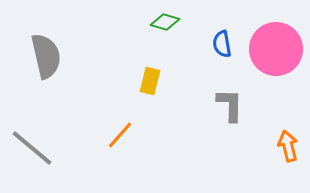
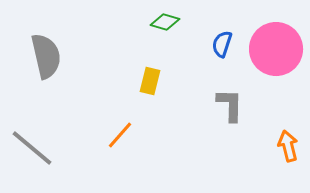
blue semicircle: rotated 28 degrees clockwise
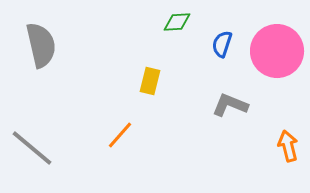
green diamond: moved 12 px right; rotated 20 degrees counterclockwise
pink circle: moved 1 px right, 2 px down
gray semicircle: moved 5 px left, 11 px up
gray L-shape: rotated 69 degrees counterclockwise
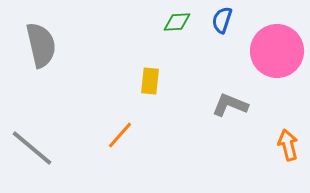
blue semicircle: moved 24 px up
yellow rectangle: rotated 8 degrees counterclockwise
orange arrow: moved 1 px up
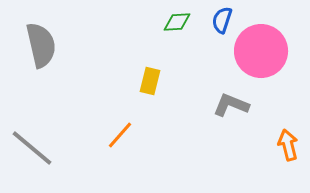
pink circle: moved 16 px left
yellow rectangle: rotated 8 degrees clockwise
gray L-shape: moved 1 px right
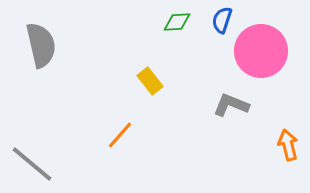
yellow rectangle: rotated 52 degrees counterclockwise
gray line: moved 16 px down
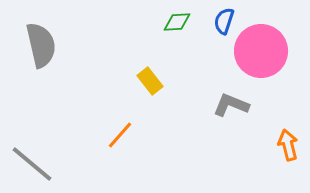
blue semicircle: moved 2 px right, 1 px down
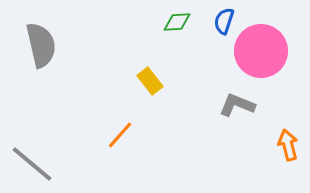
gray L-shape: moved 6 px right
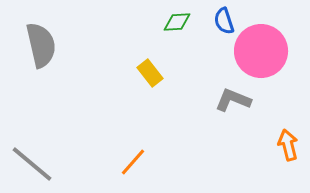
blue semicircle: rotated 36 degrees counterclockwise
yellow rectangle: moved 8 px up
gray L-shape: moved 4 px left, 5 px up
orange line: moved 13 px right, 27 px down
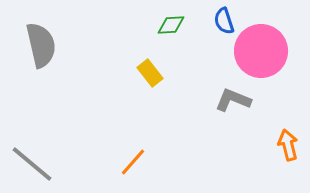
green diamond: moved 6 px left, 3 px down
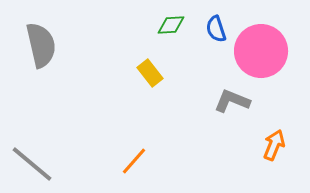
blue semicircle: moved 8 px left, 8 px down
gray L-shape: moved 1 px left, 1 px down
orange arrow: moved 14 px left; rotated 36 degrees clockwise
orange line: moved 1 px right, 1 px up
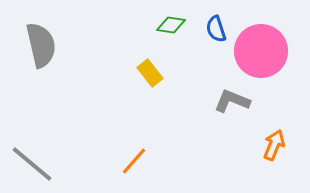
green diamond: rotated 12 degrees clockwise
